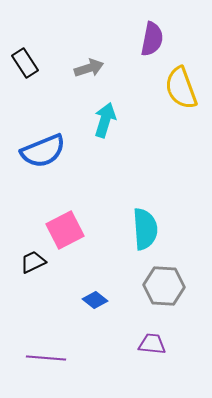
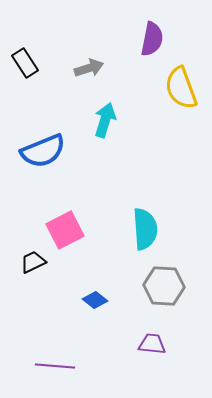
purple line: moved 9 px right, 8 px down
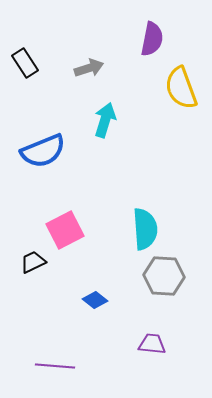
gray hexagon: moved 10 px up
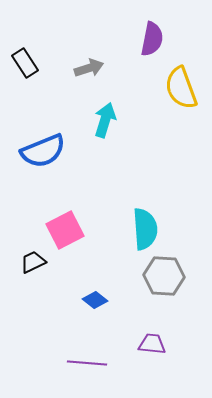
purple line: moved 32 px right, 3 px up
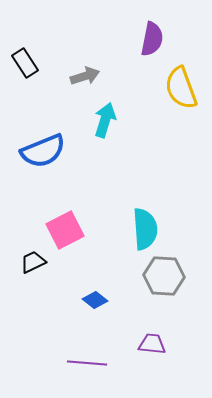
gray arrow: moved 4 px left, 8 px down
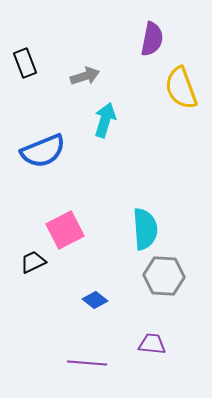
black rectangle: rotated 12 degrees clockwise
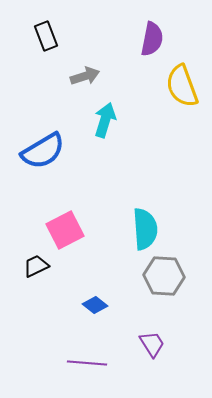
black rectangle: moved 21 px right, 27 px up
yellow semicircle: moved 1 px right, 2 px up
blue semicircle: rotated 9 degrees counterclockwise
black trapezoid: moved 3 px right, 4 px down
blue diamond: moved 5 px down
purple trapezoid: rotated 52 degrees clockwise
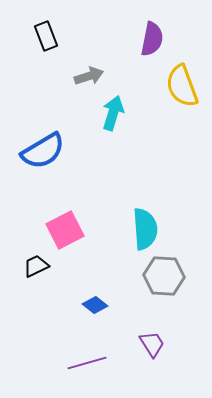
gray arrow: moved 4 px right
cyan arrow: moved 8 px right, 7 px up
purple line: rotated 21 degrees counterclockwise
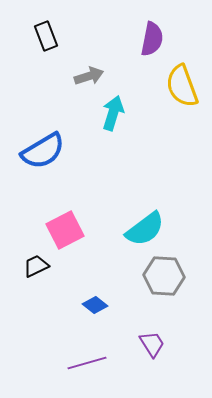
cyan semicircle: rotated 57 degrees clockwise
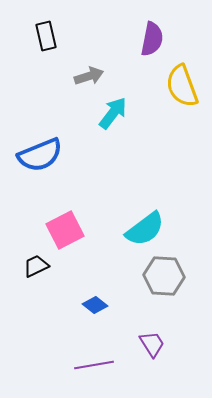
black rectangle: rotated 8 degrees clockwise
cyan arrow: rotated 20 degrees clockwise
blue semicircle: moved 3 px left, 4 px down; rotated 9 degrees clockwise
purple line: moved 7 px right, 2 px down; rotated 6 degrees clockwise
